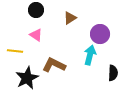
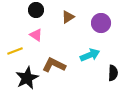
brown triangle: moved 2 px left, 1 px up
purple circle: moved 1 px right, 11 px up
yellow line: rotated 28 degrees counterclockwise
cyan arrow: rotated 54 degrees clockwise
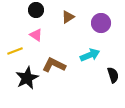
black semicircle: moved 2 px down; rotated 21 degrees counterclockwise
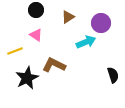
cyan arrow: moved 4 px left, 13 px up
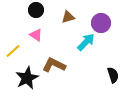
brown triangle: rotated 16 degrees clockwise
cyan arrow: rotated 24 degrees counterclockwise
yellow line: moved 2 px left; rotated 21 degrees counterclockwise
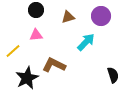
purple circle: moved 7 px up
pink triangle: rotated 40 degrees counterclockwise
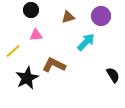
black circle: moved 5 px left
black semicircle: rotated 14 degrees counterclockwise
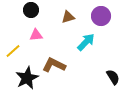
black semicircle: moved 2 px down
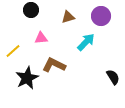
pink triangle: moved 5 px right, 3 px down
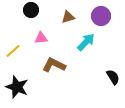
black star: moved 10 px left, 9 px down; rotated 25 degrees counterclockwise
